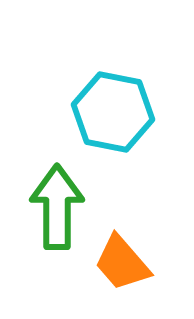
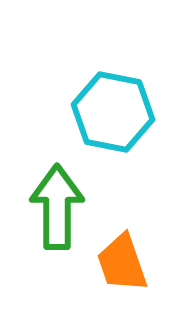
orange trapezoid: rotated 22 degrees clockwise
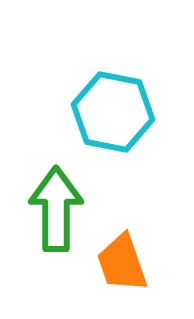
green arrow: moved 1 px left, 2 px down
